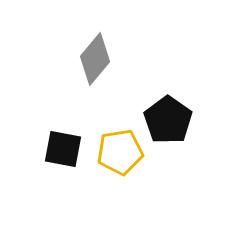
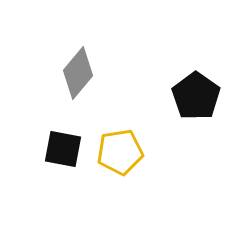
gray diamond: moved 17 px left, 14 px down
black pentagon: moved 28 px right, 24 px up
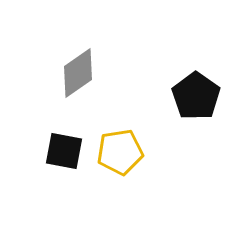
gray diamond: rotated 15 degrees clockwise
black square: moved 1 px right, 2 px down
